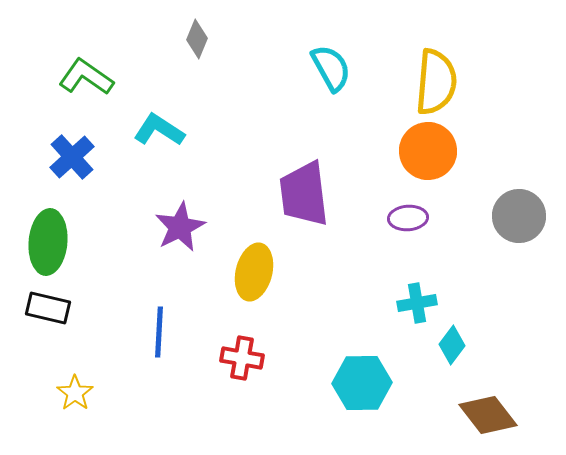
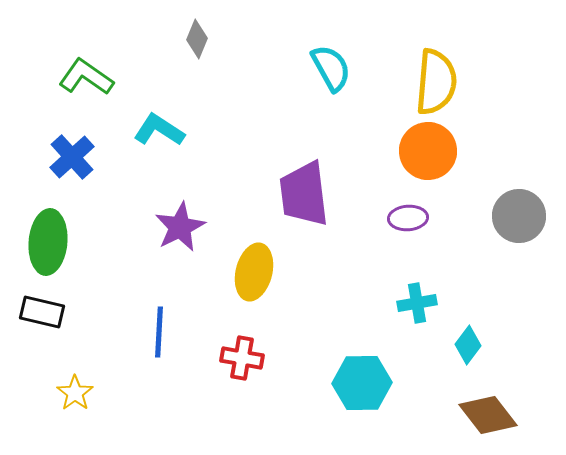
black rectangle: moved 6 px left, 4 px down
cyan diamond: moved 16 px right
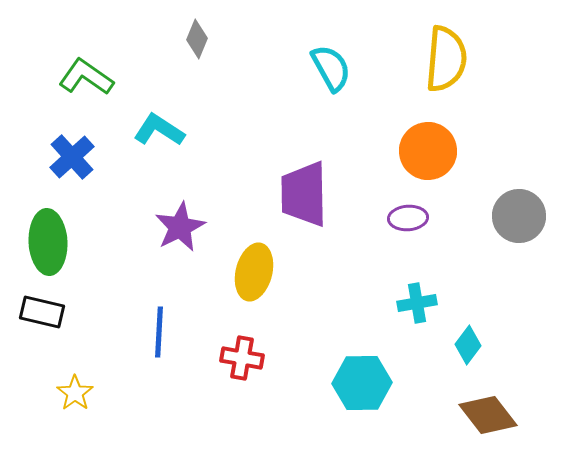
yellow semicircle: moved 10 px right, 23 px up
purple trapezoid: rotated 6 degrees clockwise
green ellipse: rotated 8 degrees counterclockwise
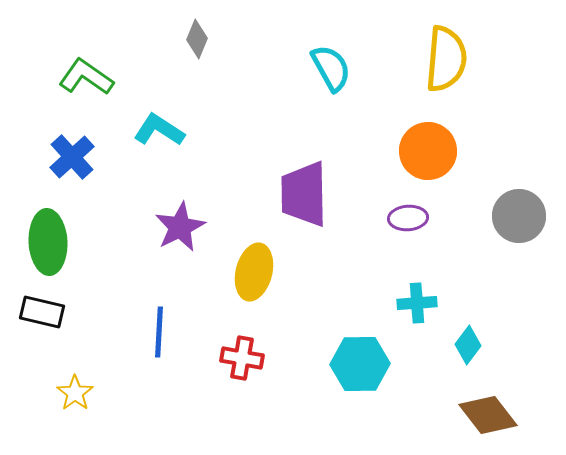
cyan cross: rotated 6 degrees clockwise
cyan hexagon: moved 2 px left, 19 px up
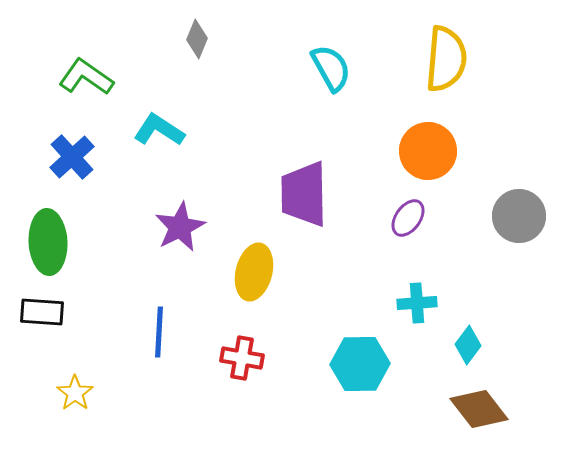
purple ellipse: rotated 51 degrees counterclockwise
black rectangle: rotated 9 degrees counterclockwise
brown diamond: moved 9 px left, 6 px up
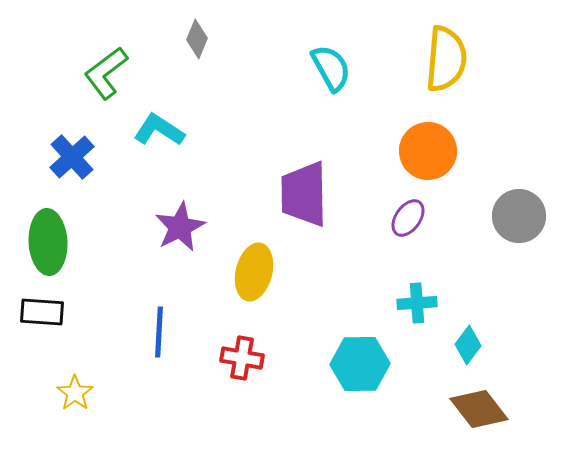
green L-shape: moved 20 px right, 4 px up; rotated 72 degrees counterclockwise
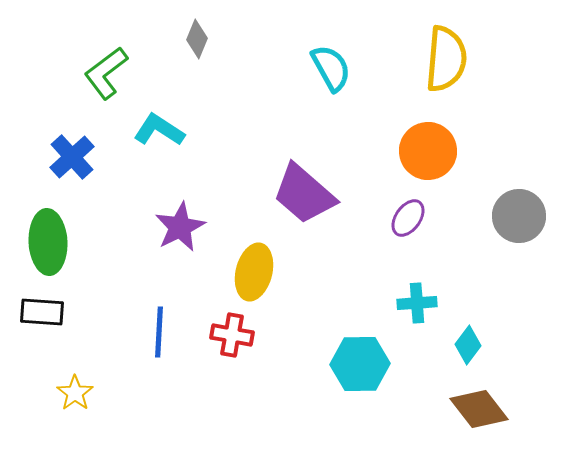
purple trapezoid: rotated 48 degrees counterclockwise
red cross: moved 10 px left, 23 px up
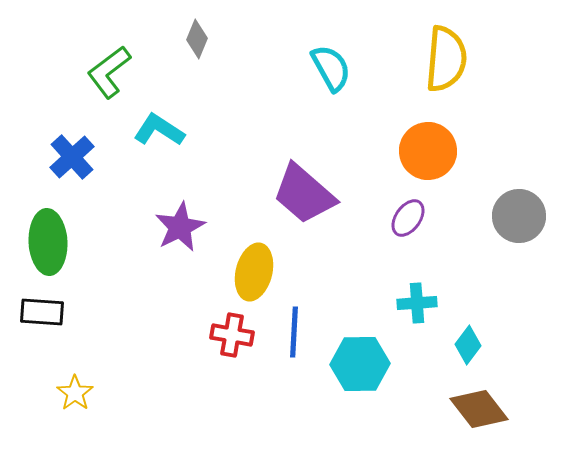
green L-shape: moved 3 px right, 1 px up
blue line: moved 135 px right
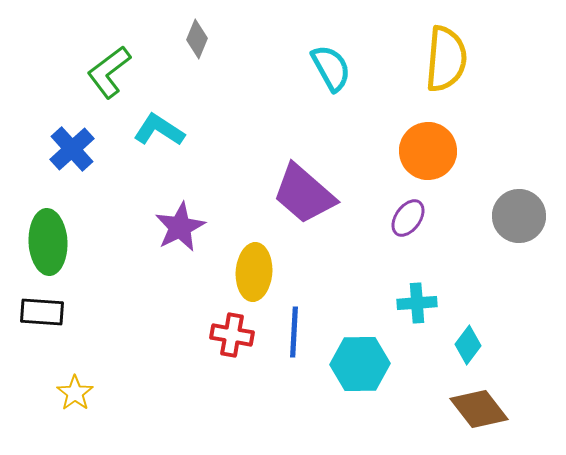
blue cross: moved 8 px up
yellow ellipse: rotated 10 degrees counterclockwise
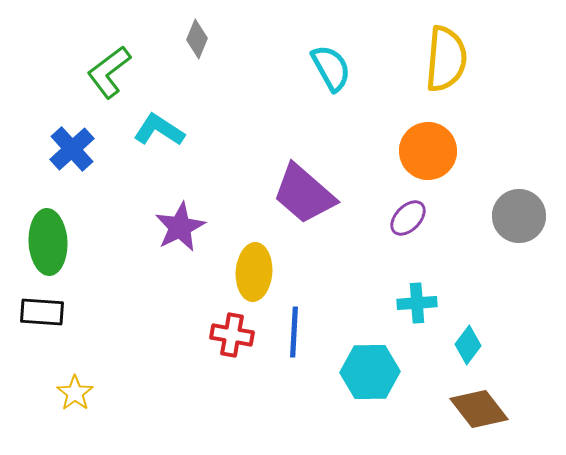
purple ellipse: rotated 9 degrees clockwise
cyan hexagon: moved 10 px right, 8 px down
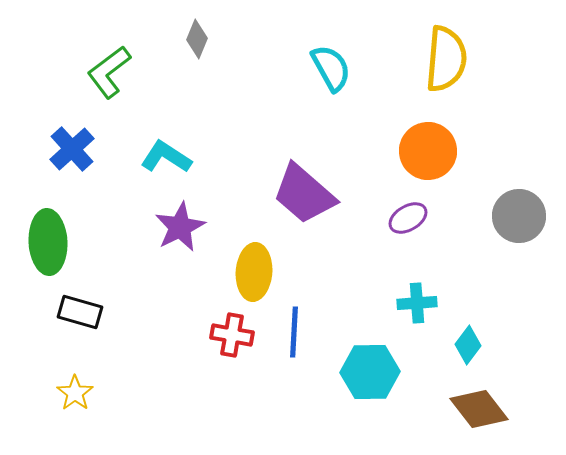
cyan L-shape: moved 7 px right, 27 px down
purple ellipse: rotated 15 degrees clockwise
black rectangle: moved 38 px right; rotated 12 degrees clockwise
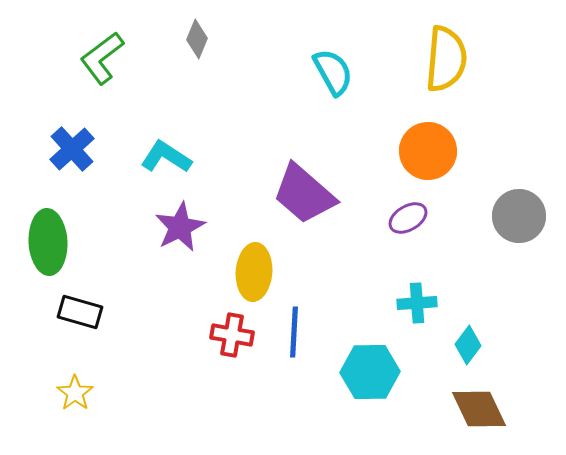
cyan semicircle: moved 2 px right, 4 px down
green L-shape: moved 7 px left, 14 px up
brown diamond: rotated 12 degrees clockwise
